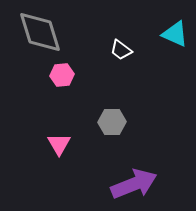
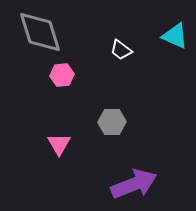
cyan triangle: moved 2 px down
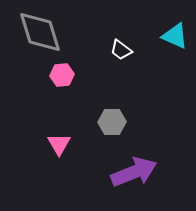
purple arrow: moved 12 px up
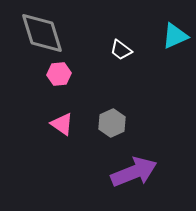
gray diamond: moved 2 px right, 1 px down
cyan triangle: rotated 48 degrees counterclockwise
pink hexagon: moved 3 px left, 1 px up
gray hexagon: moved 1 px down; rotated 24 degrees counterclockwise
pink triangle: moved 3 px right, 20 px up; rotated 25 degrees counterclockwise
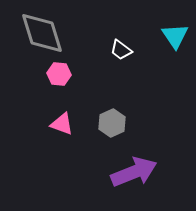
cyan triangle: rotated 40 degrees counterclockwise
pink hexagon: rotated 10 degrees clockwise
pink triangle: rotated 15 degrees counterclockwise
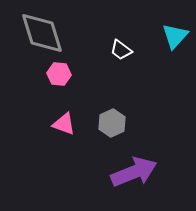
cyan triangle: rotated 16 degrees clockwise
pink triangle: moved 2 px right
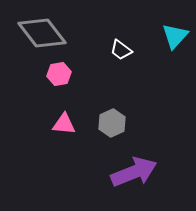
gray diamond: rotated 21 degrees counterclockwise
pink hexagon: rotated 15 degrees counterclockwise
pink triangle: rotated 15 degrees counterclockwise
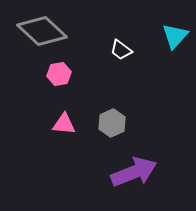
gray diamond: moved 2 px up; rotated 9 degrees counterclockwise
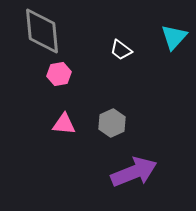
gray diamond: rotated 42 degrees clockwise
cyan triangle: moved 1 px left, 1 px down
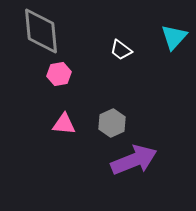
gray diamond: moved 1 px left
purple arrow: moved 12 px up
